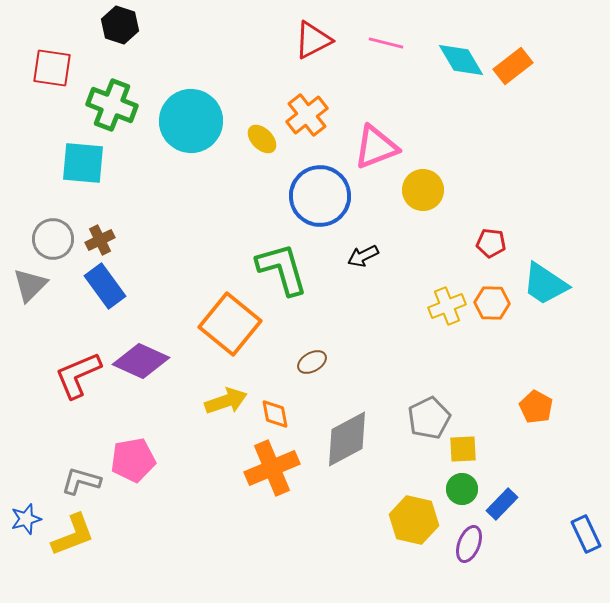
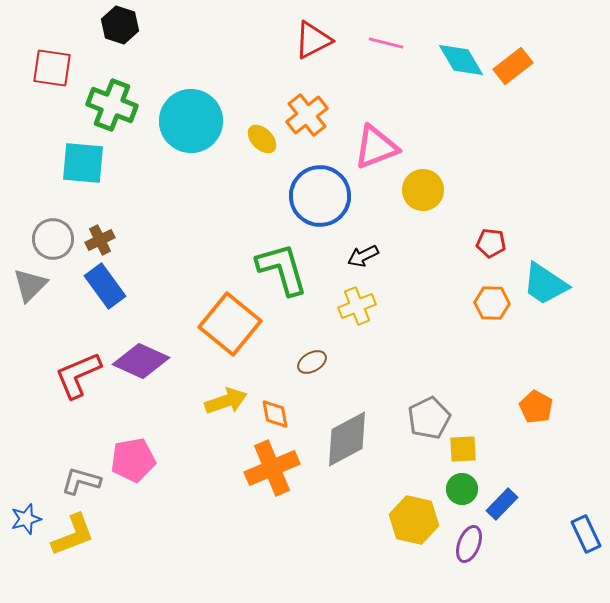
yellow cross at (447, 306): moved 90 px left
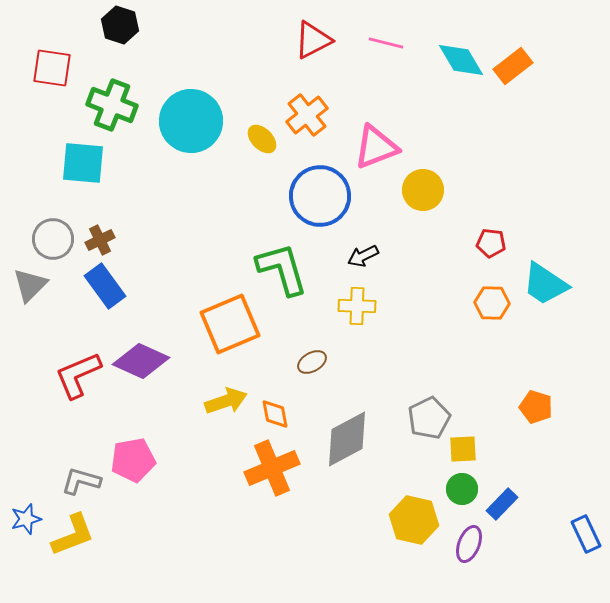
yellow cross at (357, 306): rotated 24 degrees clockwise
orange square at (230, 324): rotated 28 degrees clockwise
orange pentagon at (536, 407): rotated 12 degrees counterclockwise
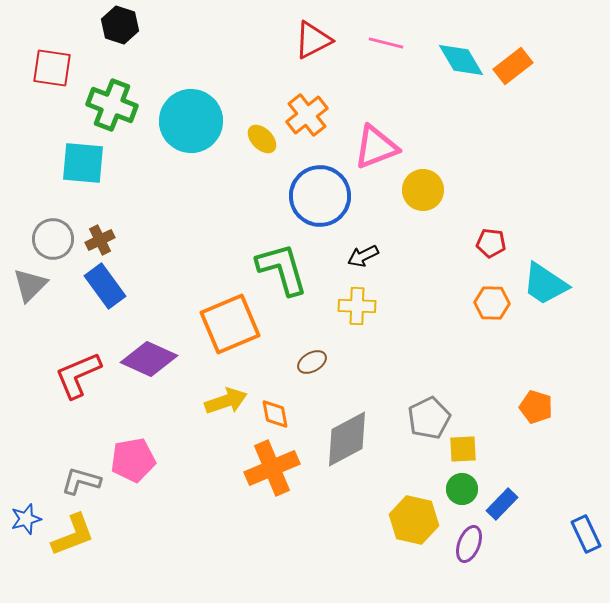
purple diamond at (141, 361): moved 8 px right, 2 px up
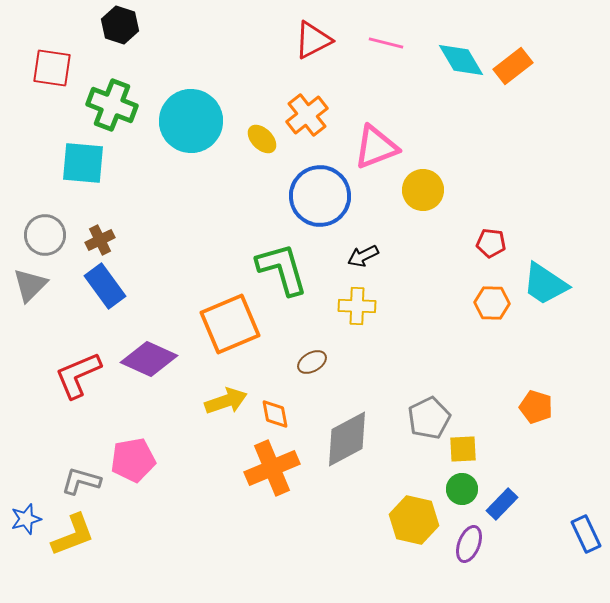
gray circle at (53, 239): moved 8 px left, 4 px up
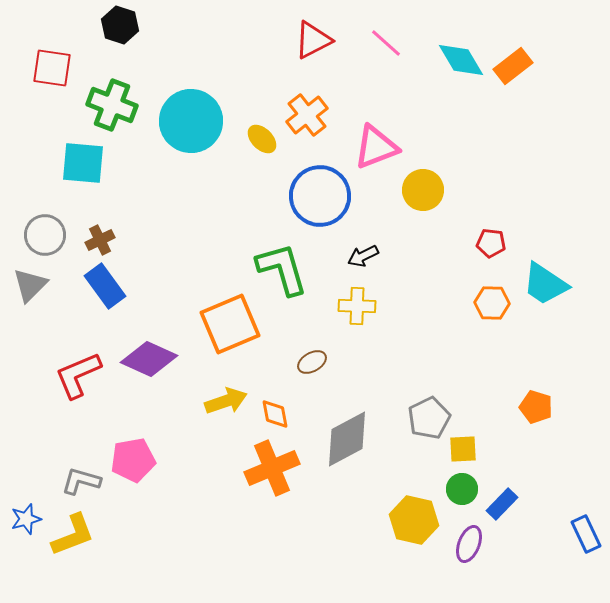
pink line at (386, 43): rotated 28 degrees clockwise
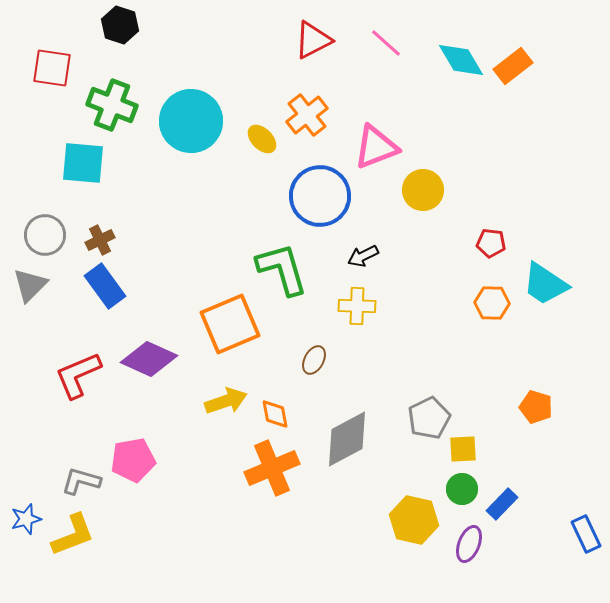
brown ellipse at (312, 362): moved 2 px right, 2 px up; rotated 32 degrees counterclockwise
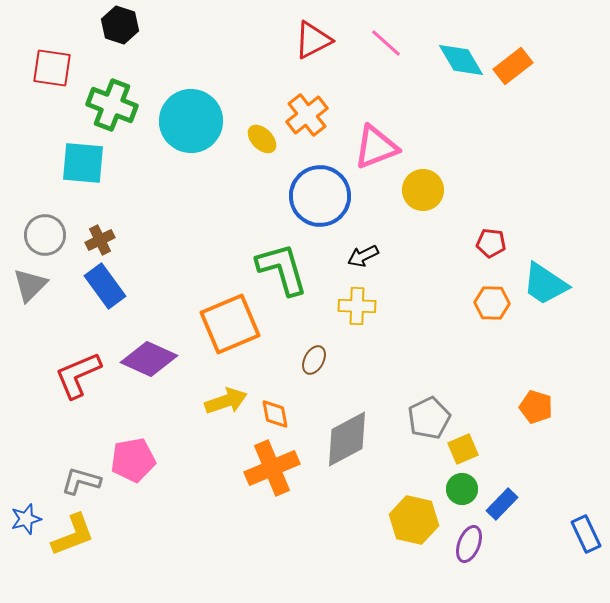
yellow square at (463, 449): rotated 20 degrees counterclockwise
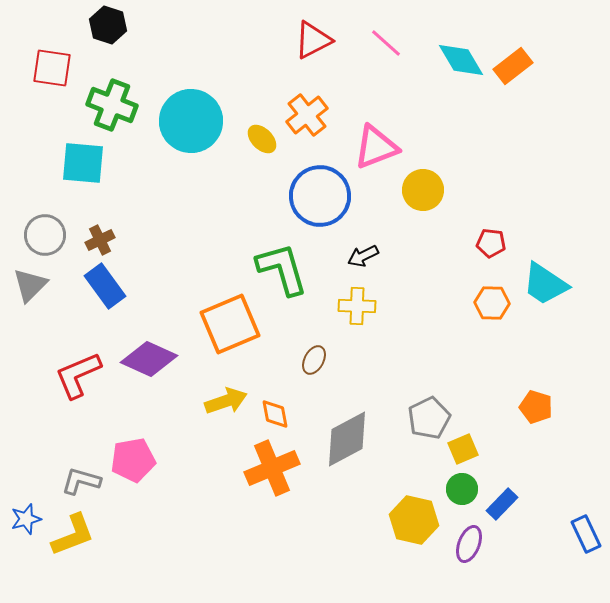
black hexagon at (120, 25): moved 12 px left
